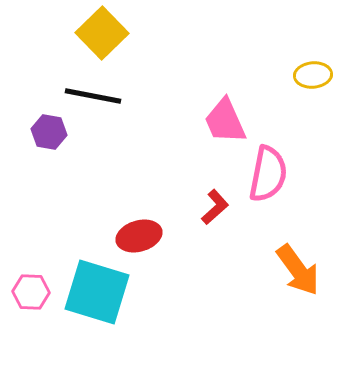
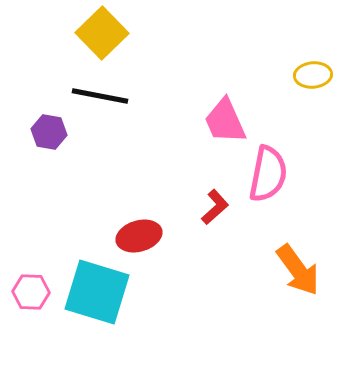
black line: moved 7 px right
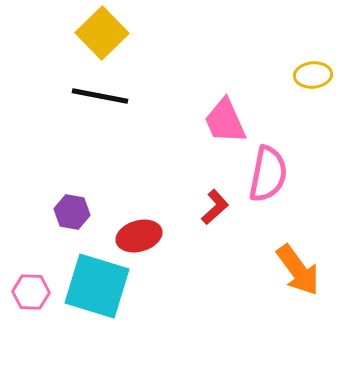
purple hexagon: moved 23 px right, 80 px down
cyan square: moved 6 px up
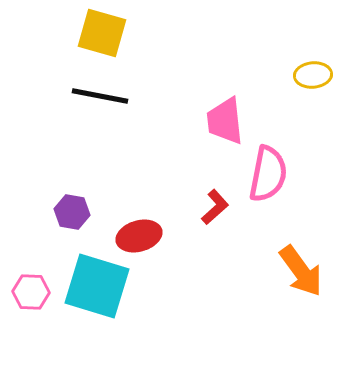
yellow square: rotated 30 degrees counterclockwise
pink trapezoid: rotated 18 degrees clockwise
orange arrow: moved 3 px right, 1 px down
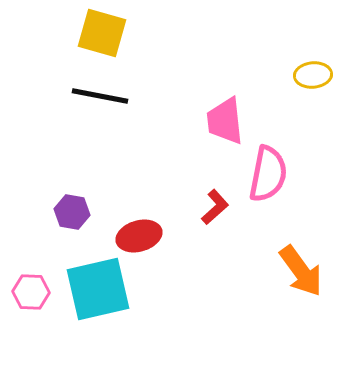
cyan square: moved 1 px right, 3 px down; rotated 30 degrees counterclockwise
